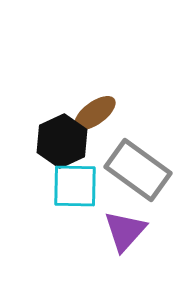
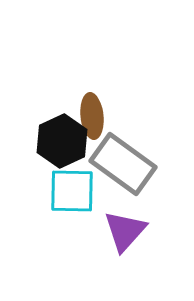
brown ellipse: moved 3 px left, 3 px down; rotated 60 degrees counterclockwise
gray rectangle: moved 15 px left, 6 px up
cyan square: moved 3 px left, 5 px down
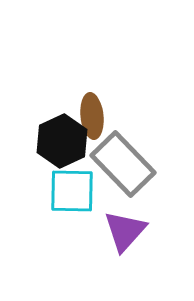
gray rectangle: rotated 10 degrees clockwise
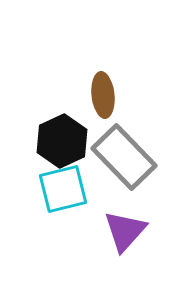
brown ellipse: moved 11 px right, 21 px up
gray rectangle: moved 1 px right, 7 px up
cyan square: moved 9 px left, 2 px up; rotated 15 degrees counterclockwise
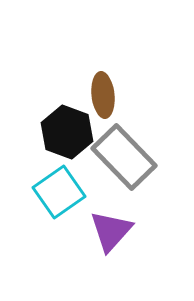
black hexagon: moved 5 px right, 9 px up; rotated 15 degrees counterclockwise
cyan square: moved 4 px left, 3 px down; rotated 21 degrees counterclockwise
purple triangle: moved 14 px left
